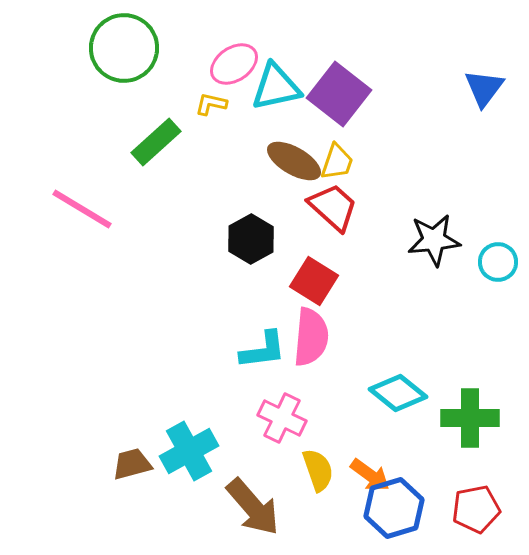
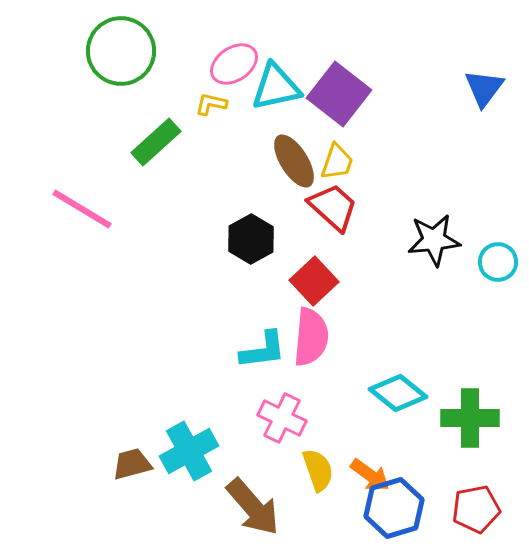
green circle: moved 3 px left, 3 px down
brown ellipse: rotated 28 degrees clockwise
red square: rotated 15 degrees clockwise
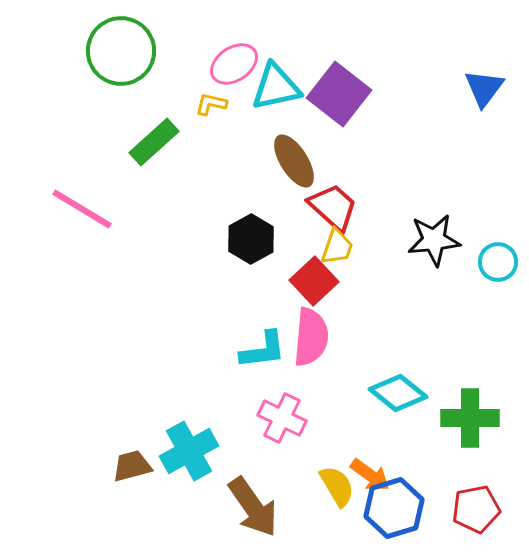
green rectangle: moved 2 px left
yellow trapezoid: moved 85 px down
brown trapezoid: moved 2 px down
yellow semicircle: moved 19 px right, 16 px down; rotated 12 degrees counterclockwise
brown arrow: rotated 6 degrees clockwise
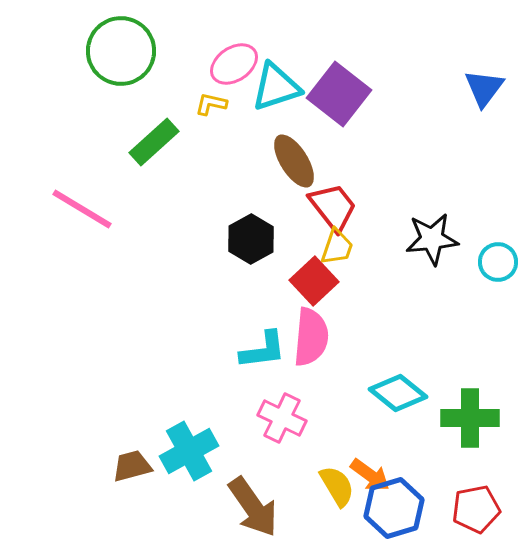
cyan triangle: rotated 6 degrees counterclockwise
red trapezoid: rotated 10 degrees clockwise
black star: moved 2 px left, 1 px up
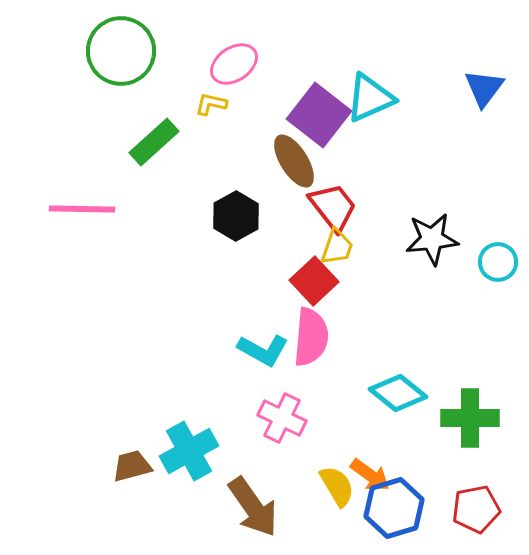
cyan triangle: moved 94 px right, 11 px down; rotated 6 degrees counterclockwise
purple square: moved 20 px left, 21 px down
pink line: rotated 30 degrees counterclockwise
black hexagon: moved 15 px left, 23 px up
cyan L-shape: rotated 36 degrees clockwise
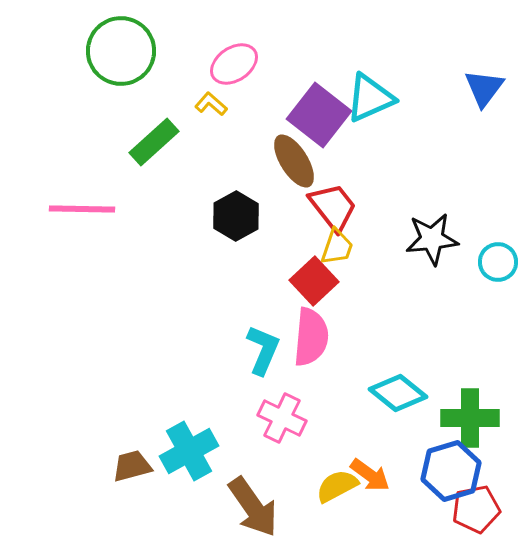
yellow L-shape: rotated 28 degrees clockwise
cyan L-shape: rotated 96 degrees counterclockwise
yellow semicircle: rotated 87 degrees counterclockwise
blue hexagon: moved 57 px right, 37 px up
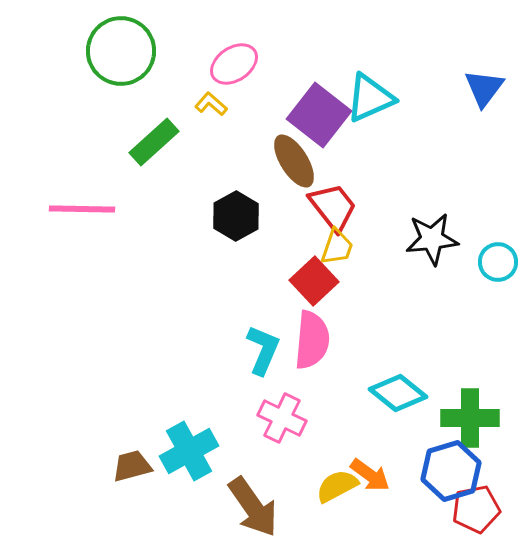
pink semicircle: moved 1 px right, 3 px down
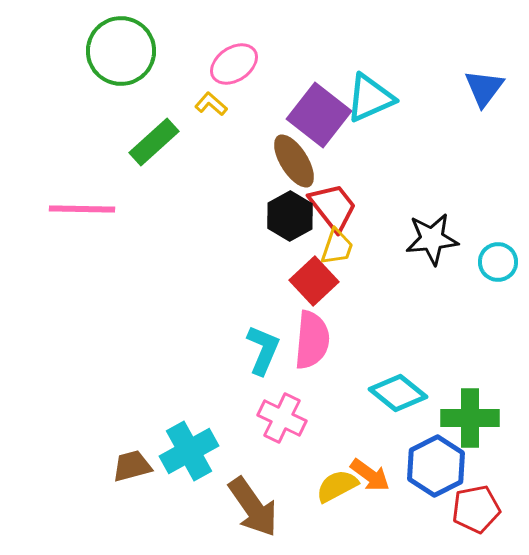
black hexagon: moved 54 px right
blue hexagon: moved 15 px left, 5 px up; rotated 10 degrees counterclockwise
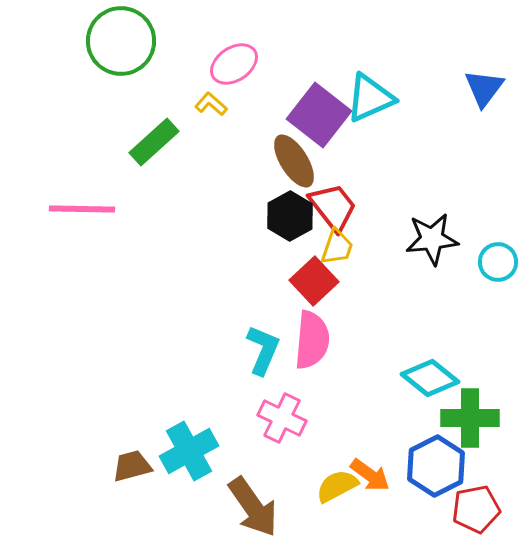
green circle: moved 10 px up
cyan diamond: moved 32 px right, 15 px up
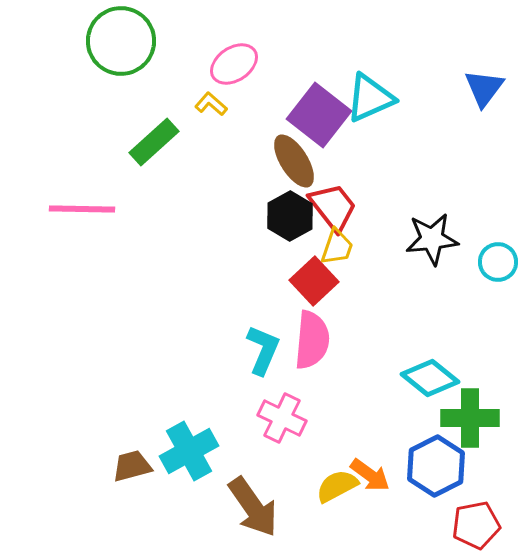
red pentagon: moved 16 px down
